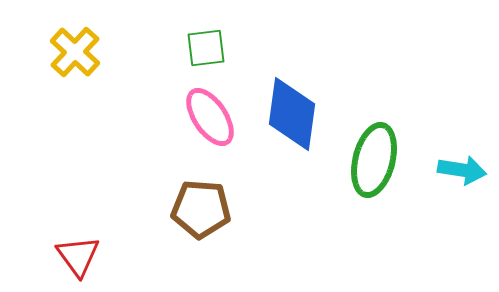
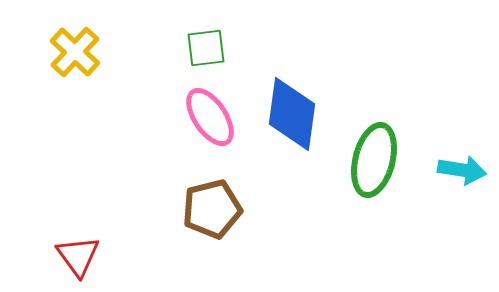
brown pentagon: moved 11 px right; rotated 18 degrees counterclockwise
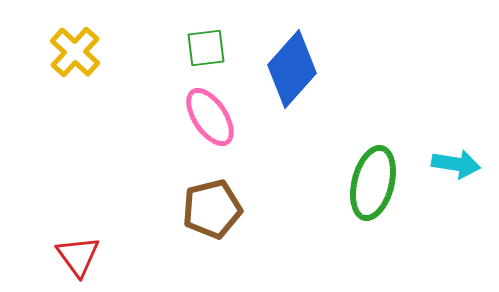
blue diamond: moved 45 px up; rotated 34 degrees clockwise
green ellipse: moved 1 px left, 23 px down
cyan arrow: moved 6 px left, 6 px up
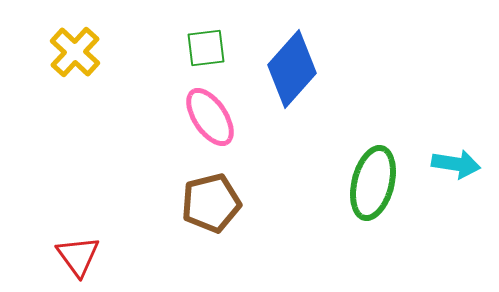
brown pentagon: moved 1 px left, 6 px up
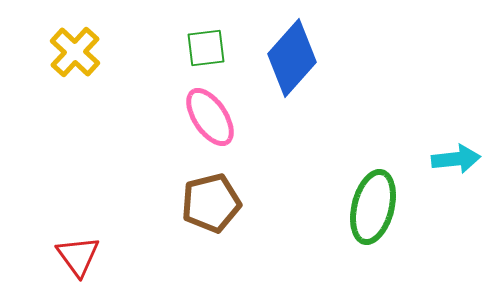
blue diamond: moved 11 px up
cyan arrow: moved 5 px up; rotated 15 degrees counterclockwise
green ellipse: moved 24 px down
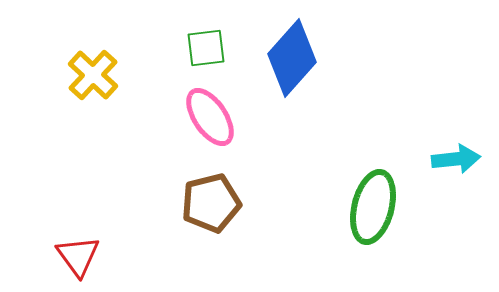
yellow cross: moved 18 px right, 23 px down
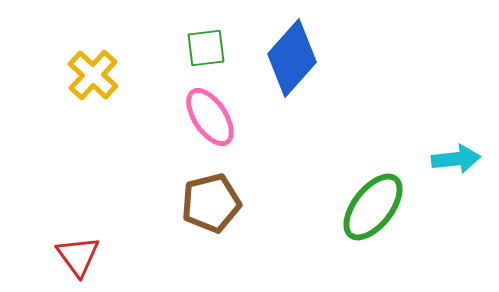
green ellipse: rotated 24 degrees clockwise
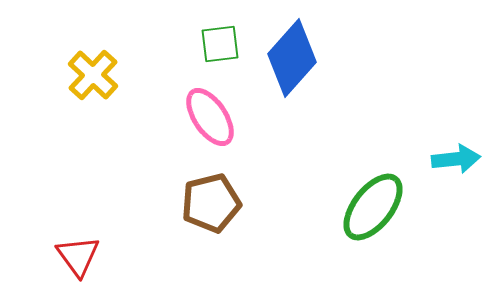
green square: moved 14 px right, 4 px up
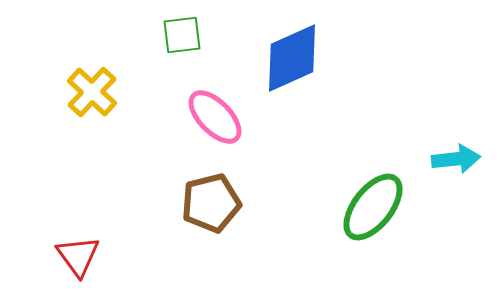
green square: moved 38 px left, 9 px up
blue diamond: rotated 24 degrees clockwise
yellow cross: moved 1 px left, 17 px down
pink ellipse: moved 5 px right; rotated 10 degrees counterclockwise
